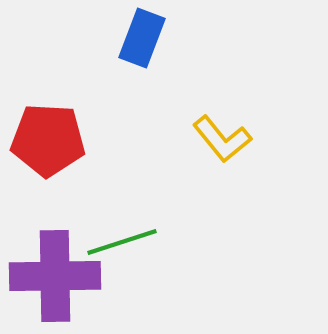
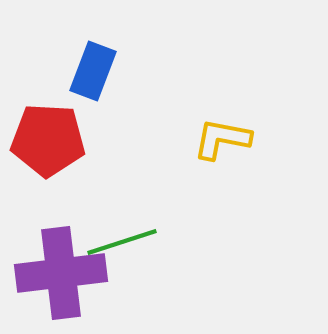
blue rectangle: moved 49 px left, 33 px down
yellow L-shape: rotated 140 degrees clockwise
purple cross: moved 6 px right, 3 px up; rotated 6 degrees counterclockwise
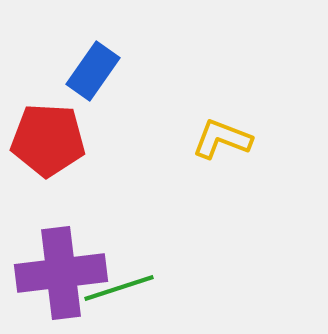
blue rectangle: rotated 14 degrees clockwise
yellow L-shape: rotated 10 degrees clockwise
green line: moved 3 px left, 46 px down
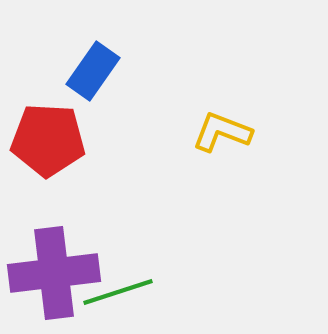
yellow L-shape: moved 7 px up
purple cross: moved 7 px left
green line: moved 1 px left, 4 px down
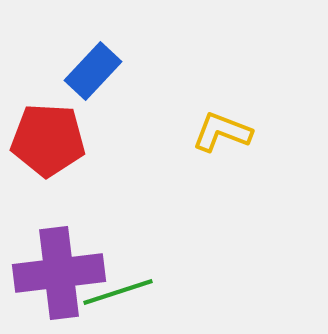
blue rectangle: rotated 8 degrees clockwise
purple cross: moved 5 px right
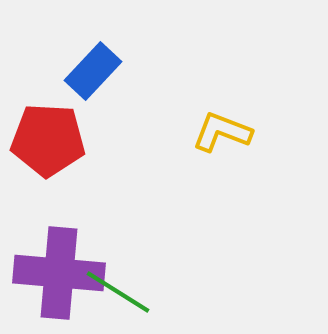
purple cross: rotated 12 degrees clockwise
green line: rotated 50 degrees clockwise
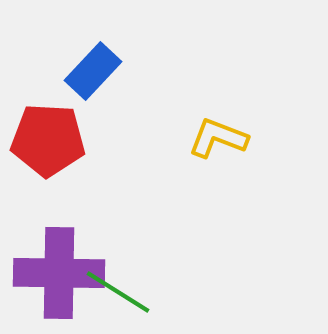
yellow L-shape: moved 4 px left, 6 px down
purple cross: rotated 4 degrees counterclockwise
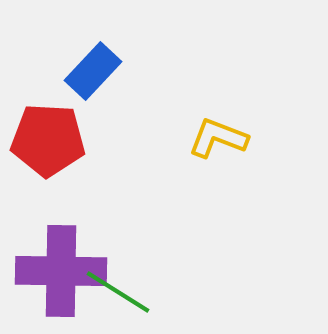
purple cross: moved 2 px right, 2 px up
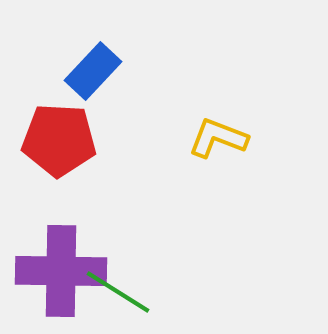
red pentagon: moved 11 px right
